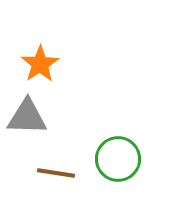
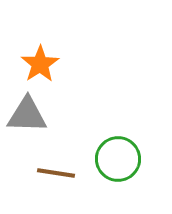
gray triangle: moved 2 px up
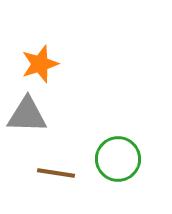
orange star: rotated 15 degrees clockwise
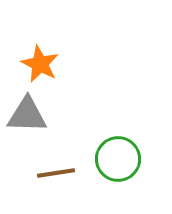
orange star: rotated 27 degrees counterclockwise
brown line: rotated 18 degrees counterclockwise
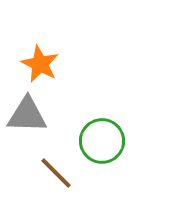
green circle: moved 16 px left, 18 px up
brown line: rotated 54 degrees clockwise
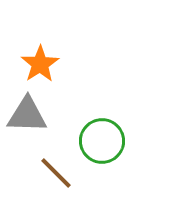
orange star: rotated 12 degrees clockwise
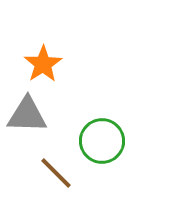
orange star: moved 3 px right
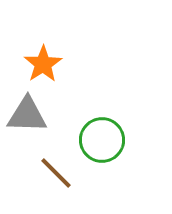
green circle: moved 1 px up
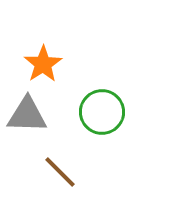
green circle: moved 28 px up
brown line: moved 4 px right, 1 px up
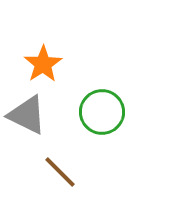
gray triangle: rotated 24 degrees clockwise
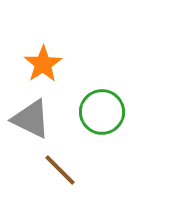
gray triangle: moved 4 px right, 4 px down
brown line: moved 2 px up
